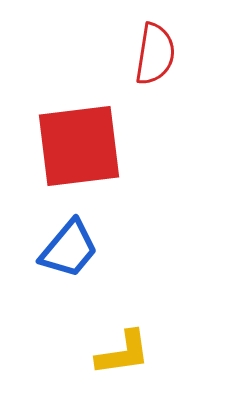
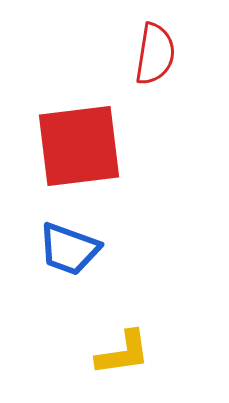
blue trapezoid: rotated 70 degrees clockwise
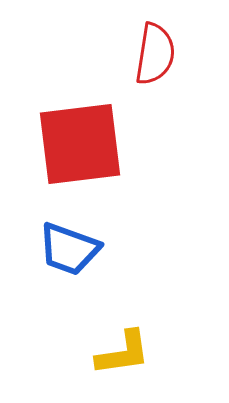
red square: moved 1 px right, 2 px up
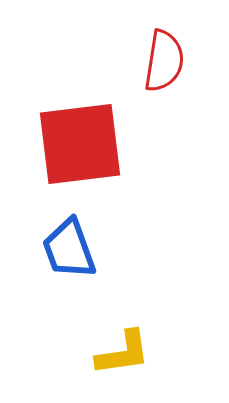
red semicircle: moved 9 px right, 7 px down
blue trapezoid: rotated 50 degrees clockwise
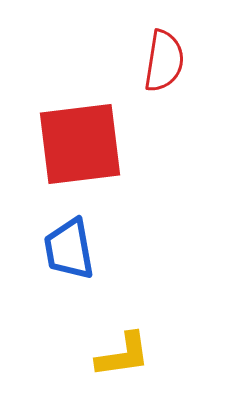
blue trapezoid: rotated 10 degrees clockwise
yellow L-shape: moved 2 px down
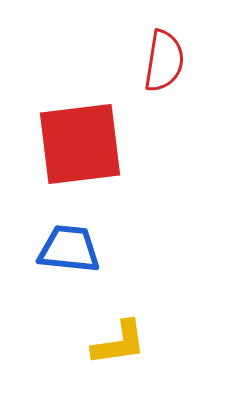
blue trapezoid: rotated 106 degrees clockwise
yellow L-shape: moved 4 px left, 12 px up
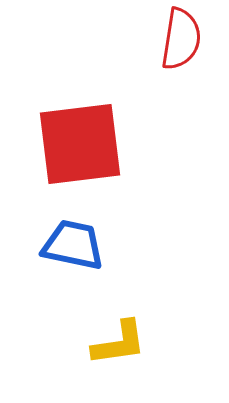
red semicircle: moved 17 px right, 22 px up
blue trapezoid: moved 4 px right, 4 px up; rotated 6 degrees clockwise
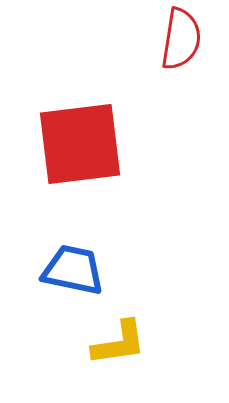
blue trapezoid: moved 25 px down
